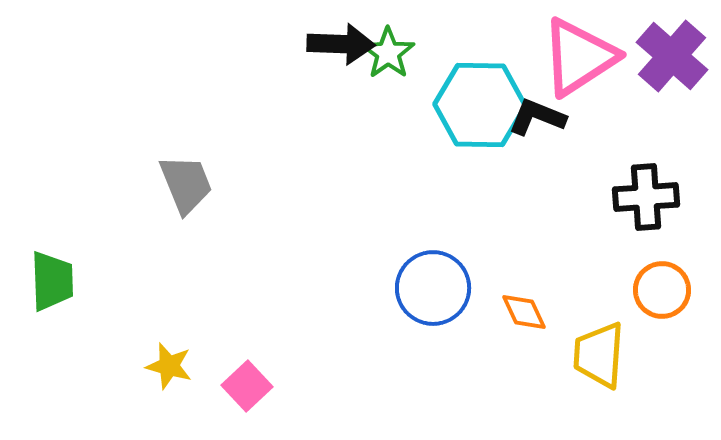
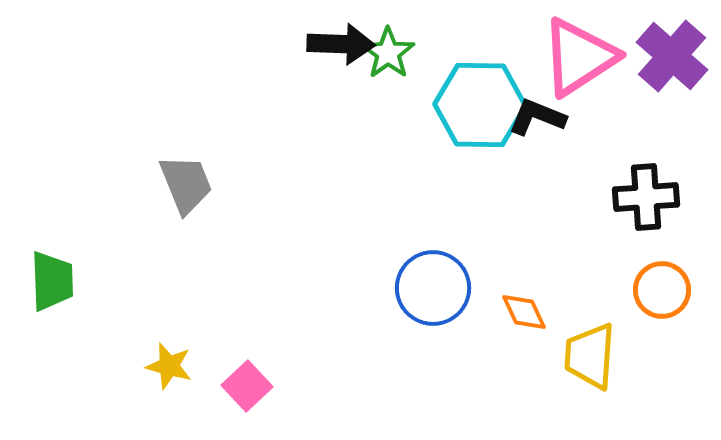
yellow trapezoid: moved 9 px left, 1 px down
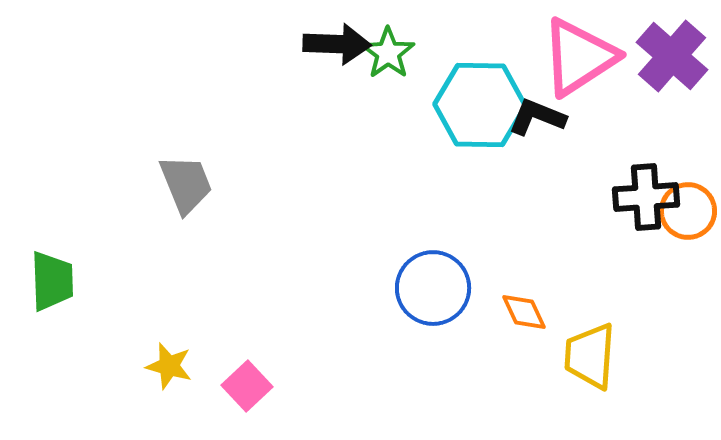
black arrow: moved 4 px left
orange circle: moved 26 px right, 79 px up
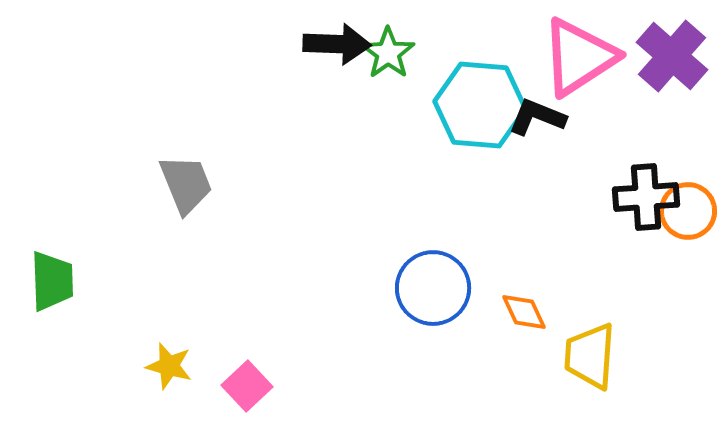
cyan hexagon: rotated 4 degrees clockwise
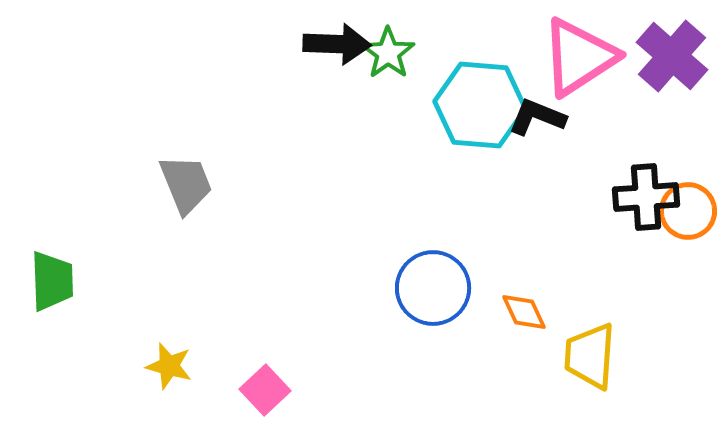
pink square: moved 18 px right, 4 px down
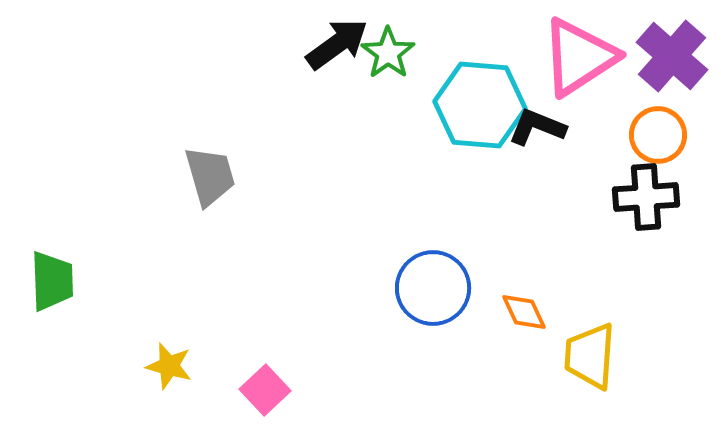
black arrow: rotated 38 degrees counterclockwise
black L-shape: moved 10 px down
gray trapezoid: moved 24 px right, 8 px up; rotated 6 degrees clockwise
orange circle: moved 30 px left, 76 px up
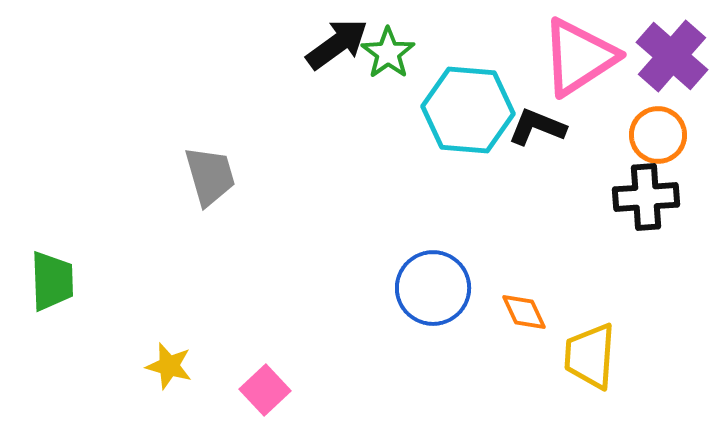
cyan hexagon: moved 12 px left, 5 px down
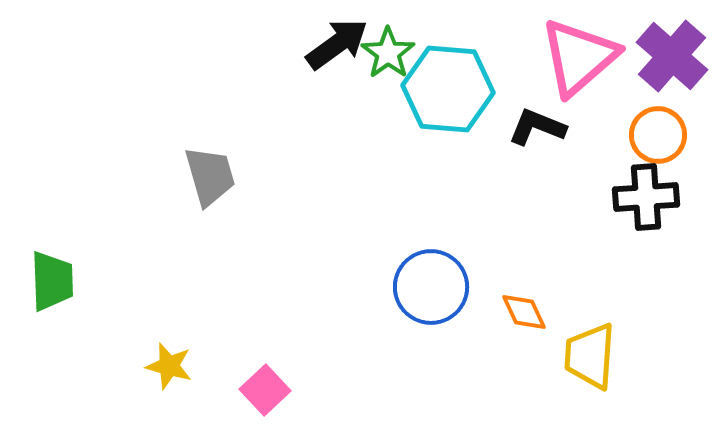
pink triangle: rotated 8 degrees counterclockwise
cyan hexagon: moved 20 px left, 21 px up
blue circle: moved 2 px left, 1 px up
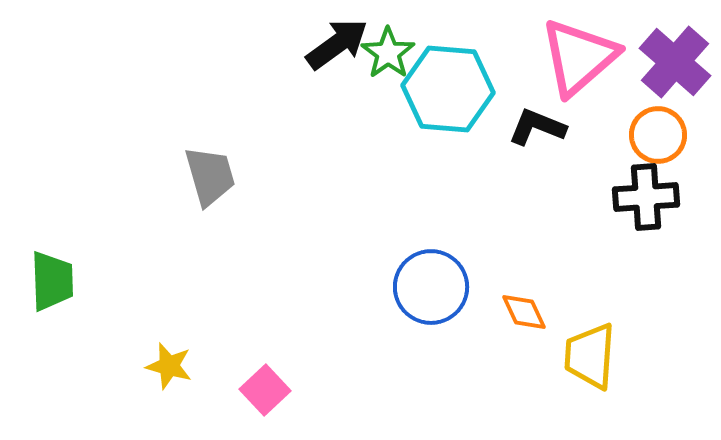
purple cross: moved 3 px right, 6 px down
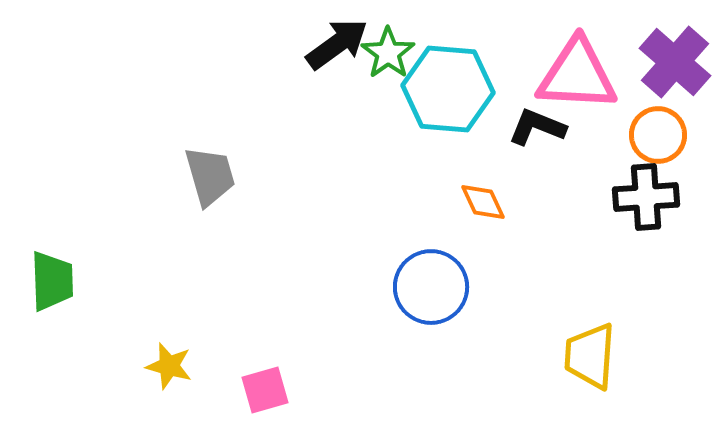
pink triangle: moved 2 px left, 18 px down; rotated 44 degrees clockwise
orange diamond: moved 41 px left, 110 px up
pink square: rotated 27 degrees clockwise
